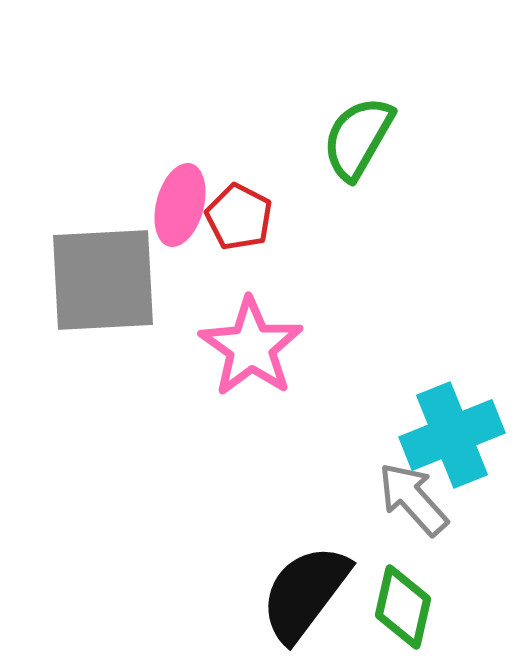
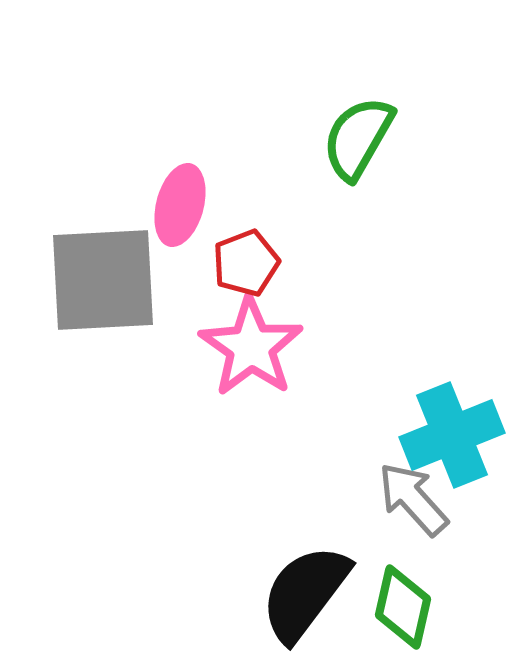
red pentagon: moved 7 px right, 46 px down; rotated 24 degrees clockwise
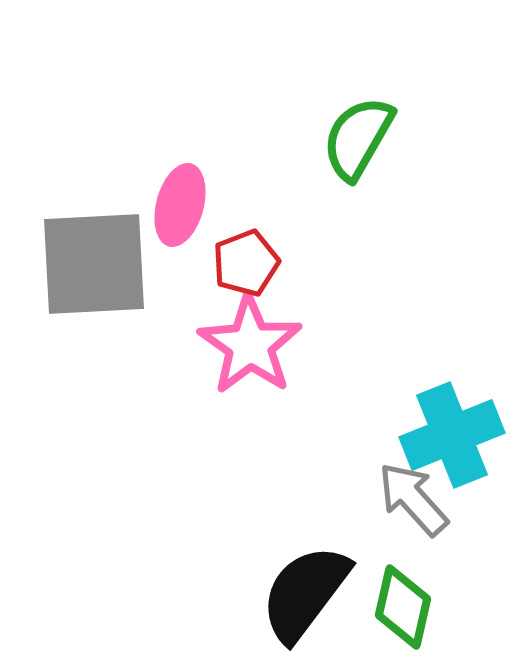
gray square: moved 9 px left, 16 px up
pink star: moved 1 px left, 2 px up
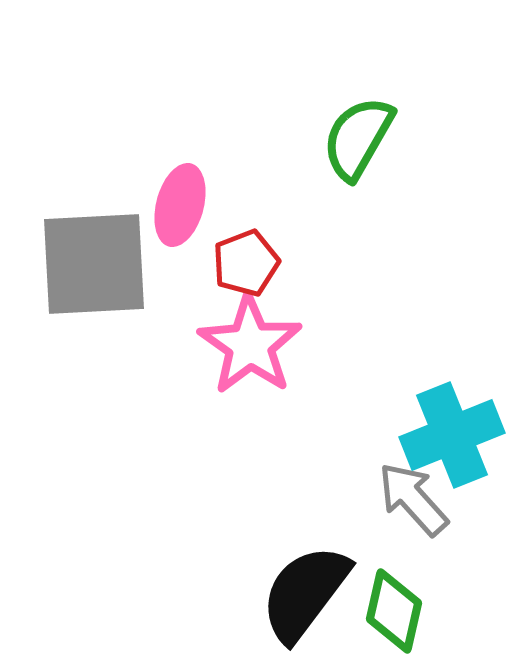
green diamond: moved 9 px left, 4 px down
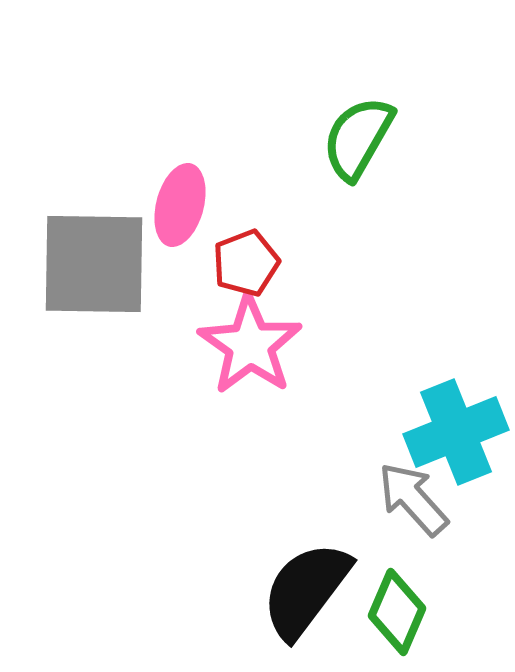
gray square: rotated 4 degrees clockwise
cyan cross: moved 4 px right, 3 px up
black semicircle: moved 1 px right, 3 px up
green diamond: moved 3 px right, 1 px down; rotated 10 degrees clockwise
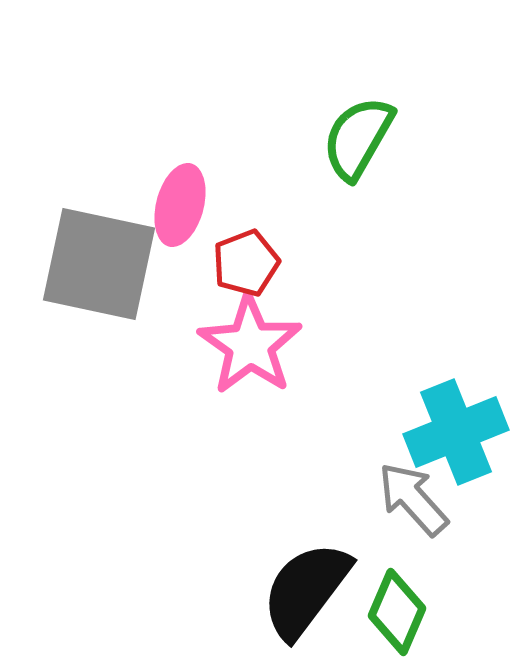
gray square: moved 5 px right; rotated 11 degrees clockwise
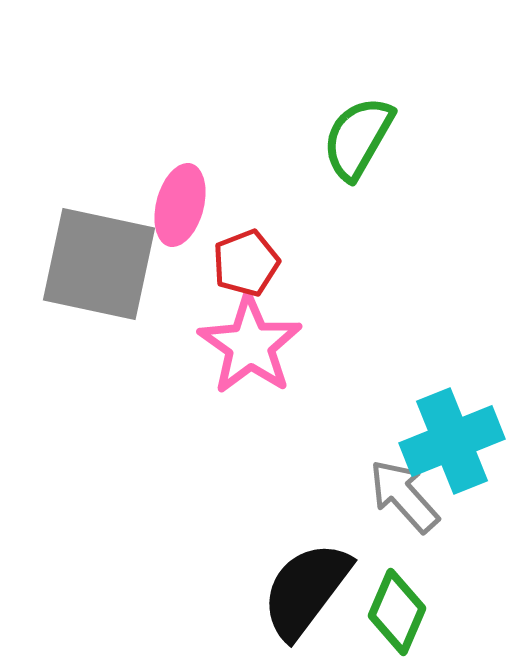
cyan cross: moved 4 px left, 9 px down
gray arrow: moved 9 px left, 3 px up
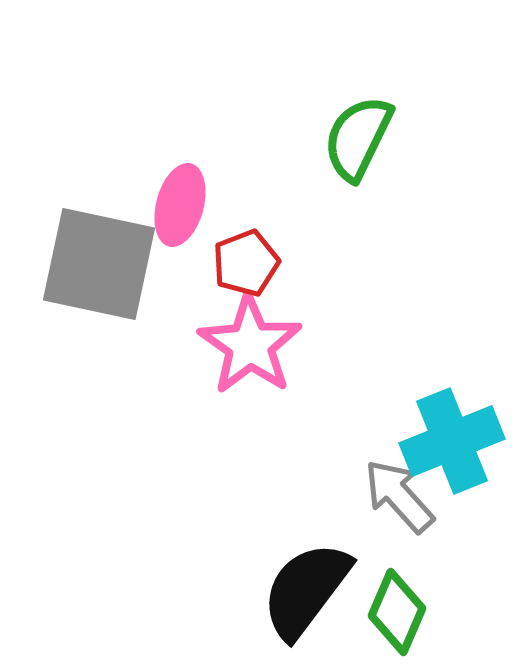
green semicircle: rotated 4 degrees counterclockwise
gray arrow: moved 5 px left
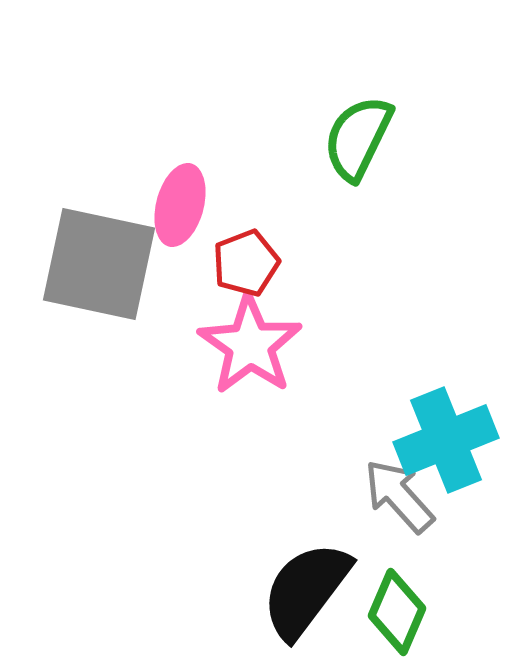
cyan cross: moved 6 px left, 1 px up
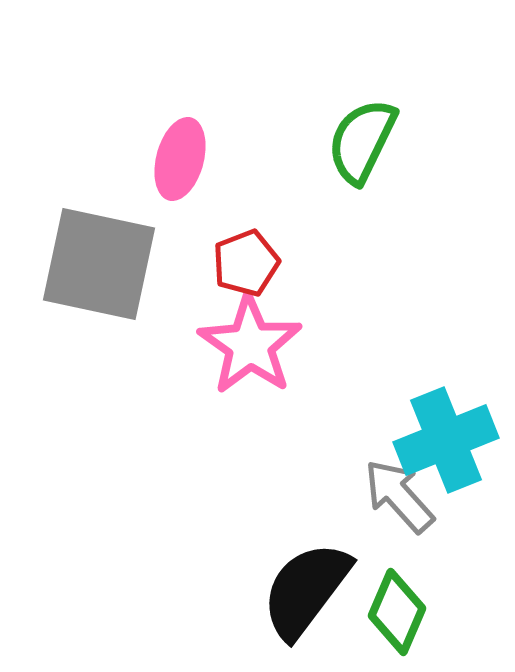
green semicircle: moved 4 px right, 3 px down
pink ellipse: moved 46 px up
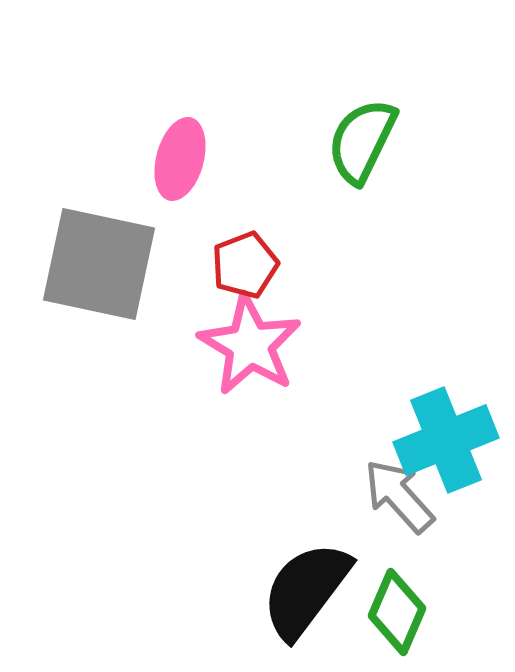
red pentagon: moved 1 px left, 2 px down
pink star: rotated 4 degrees counterclockwise
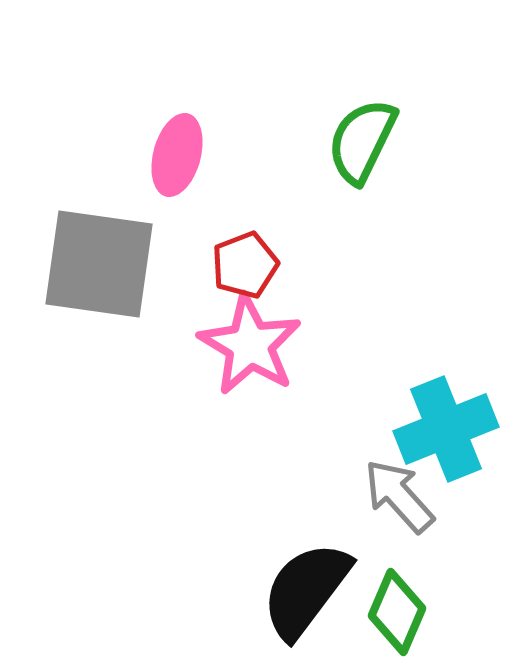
pink ellipse: moved 3 px left, 4 px up
gray square: rotated 4 degrees counterclockwise
cyan cross: moved 11 px up
